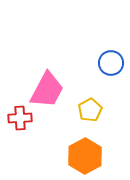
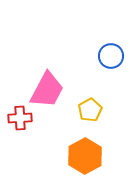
blue circle: moved 7 px up
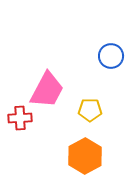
yellow pentagon: rotated 30 degrees clockwise
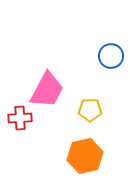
orange hexagon: rotated 16 degrees clockwise
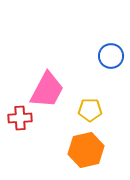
orange hexagon: moved 1 px right, 6 px up
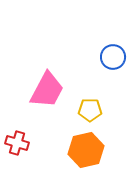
blue circle: moved 2 px right, 1 px down
red cross: moved 3 px left, 25 px down; rotated 20 degrees clockwise
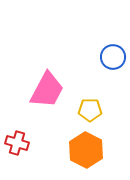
orange hexagon: rotated 20 degrees counterclockwise
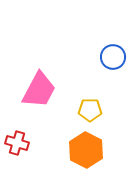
pink trapezoid: moved 8 px left
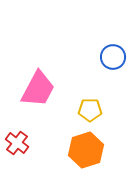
pink trapezoid: moved 1 px left, 1 px up
red cross: rotated 20 degrees clockwise
orange hexagon: rotated 16 degrees clockwise
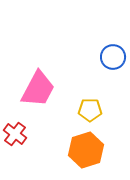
red cross: moved 2 px left, 9 px up
